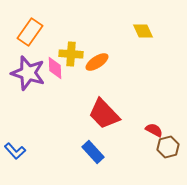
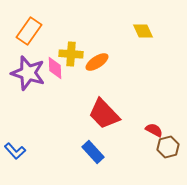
orange rectangle: moved 1 px left, 1 px up
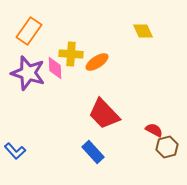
brown hexagon: moved 1 px left
